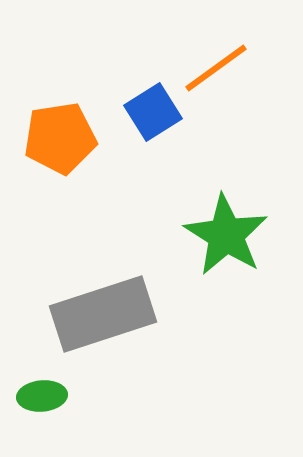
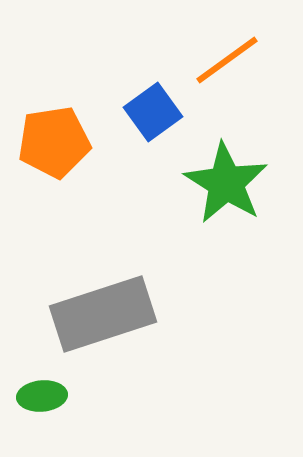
orange line: moved 11 px right, 8 px up
blue square: rotated 4 degrees counterclockwise
orange pentagon: moved 6 px left, 4 px down
green star: moved 52 px up
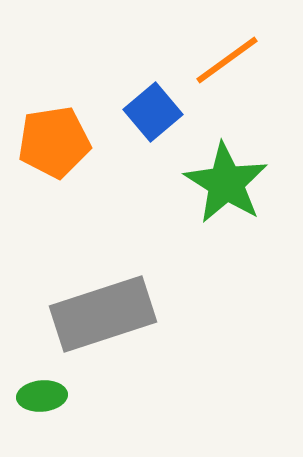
blue square: rotated 4 degrees counterclockwise
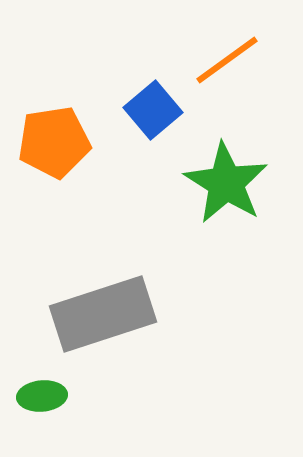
blue square: moved 2 px up
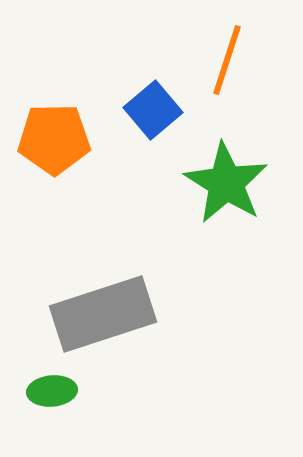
orange line: rotated 36 degrees counterclockwise
orange pentagon: moved 3 px up; rotated 8 degrees clockwise
green ellipse: moved 10 px right, 5 px up
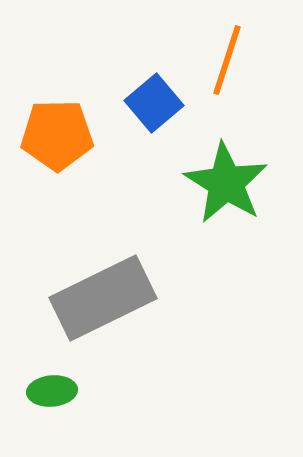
blue square: moved 1 px right, 7 px up
orange pentagon: moved 3 px right, 4 px up
gray rectangle: moved 16 px up; rotated 8 degrees counterclockwise
